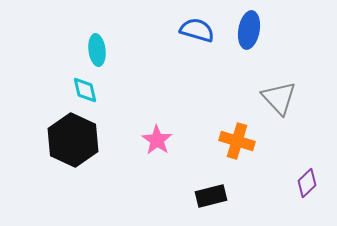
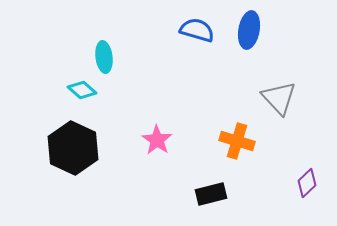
cyan ellipse: moved 7 px right, 7 px down
cyan diamond: moved 3 px left; rotated 36 degrees counterclockwise
black hexagon: moved 8 px down
black rectangle: moved 2 px up
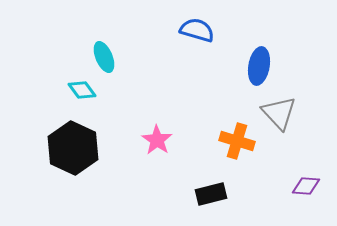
blue ellipse: moved 10 px right, 36 px down
cyan ellipse: rotated 16 degrees counterclockwise
cyan diamond: rotated 12 degrees clockwise
gray triangle: moved 15 px down
purple diamond: moved 1 px left, 3 px down; rotated 48 degrees clockwise
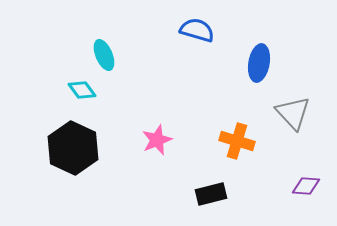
cyan ellipse: moved 2 px up
blue ellipse: moved 3 px up
gray triangle: moved 14 px right
pink star: rotated 16 degrees clockwise
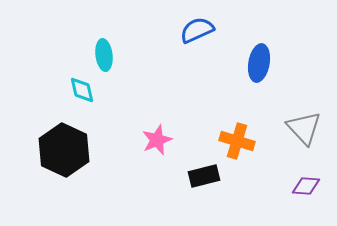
blue semicircle: rotated 40 degrees counterclockwise
cyan ellipse: rotated 16 degrees clockwise
cyan diamond: rotated 24 degrees clockwise
gray triangle: moved 11 px right, 15 px down
black hexagon: moved 9 px left, 2 px down
black rectangle: moved 7 px left, 18 px up
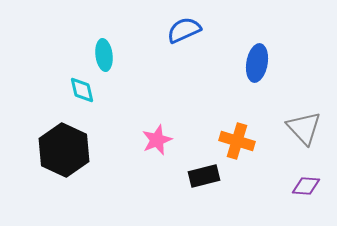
blue semicircle: moved 13 px left
blue ellipse: moved 2 px left
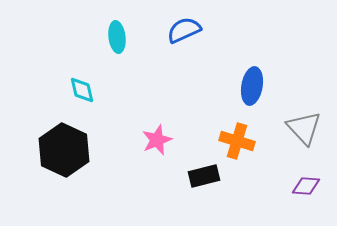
cyan ellipse: moved 13 px right, 18 px up
blue ellipse: moved 5 px left, 23 px down
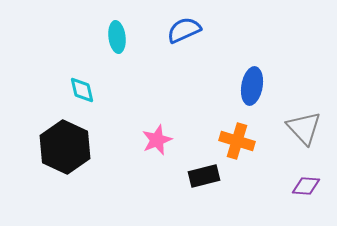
black hexagon: moved 1 px right, 3 px up
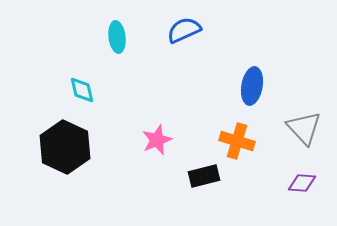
purple diamond: moved 4 px left, 3 px up
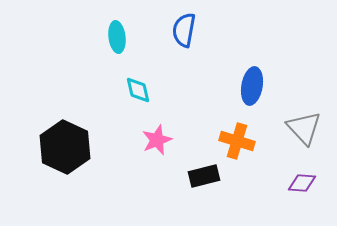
blue semicircle: rotated 56 degrees counterclockwise
cyan diamond: moved 56 px right
